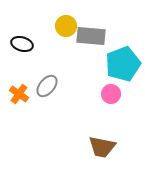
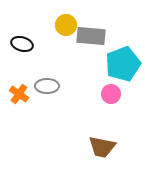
yellow circle: moved 1 px up
gray ellipse: rotated 50 degrees clockwise
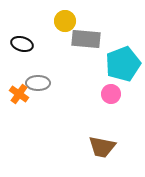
yellow circle: moved 1 px left, 4 px up
gray rectangle: moved 5 px left, 3 px down
gray ellipse: moved 9 px left, 3 px up
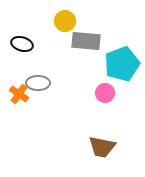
gray rectangle: moved 2 px down
cyan pentagon: moved 1 px left
pink circle: moved 6 px left, 1 px up
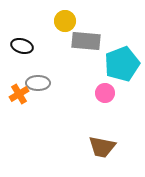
black ellipse: moved 2 px down
orange cross: rotated 24 degrees clockwise
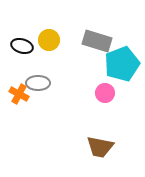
yellow circle: moved 16 px left, 19 px down
gray rectangle: moved 11 px right; rotated 12 degrees clockwise
orange cross: rotated 30 degrees counterclockwise
brown trapezoid: moved 2 px left
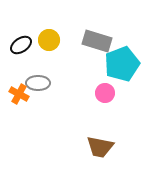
black ellipse: moved 1 px left, 1 px up; rotated 50 degrees counterclockwise
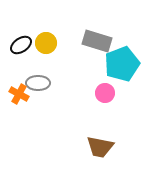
yellow circle: moved 3 px left, 3 px down
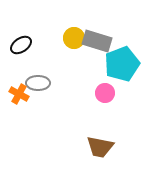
yellow circle: moved 28 px right, 5 px up
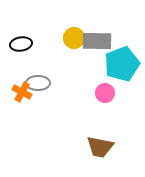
gray rectangle: rotated 16 degrees counterclockwise
black ellipse: moved 1 px up; rotated 25 degrees clockwise
orange cross: moved 3 px right, 2 px up
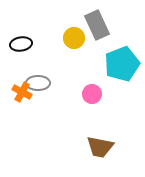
gray rectangle: moved 16 px up; rotated 64 degrees clockwise
pink circle: moved 13 px left, 1 px down
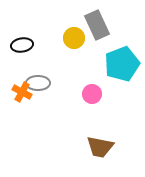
black ellipse: moved 1 px right, 1 px down
